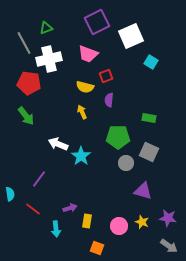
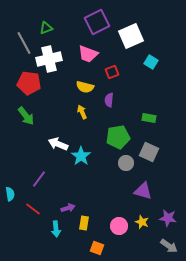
red square: moved 6 px right, 4 px up
green pentagon: rotated 10 degrees counterclockwise
purple arrow: moved 2 px left
yellow rectangle: moved 3 px left, 2 px down
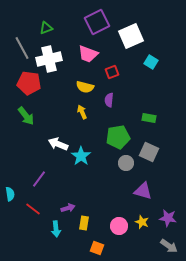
gray line: moved 2 px left, 5 px down
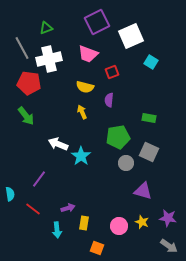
cyan arrow: moved 1 px right, 1 px down
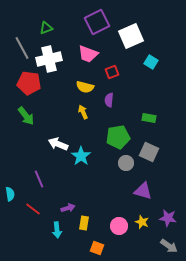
yellow arrow: moved 1 px right
purple line: rotated 60 degrees counterclockwise
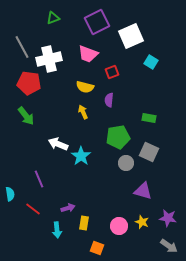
green triangle: moved 7 px right, 10 px up
gray line: moved 1 px up
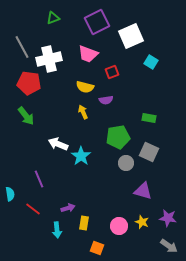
purple semicircle: moved 3 px left; rotated 104 degrees counterclockwise
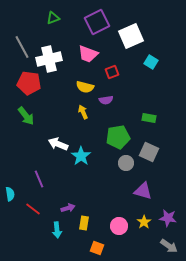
yellow star: moved 2 px right; rotated 16 degrees clockwise
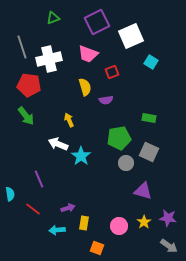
gray line: rotated 10 degrees clockwise
red pentagon: moved 2 px down
yellow semicircle: rotated 120 degrees counterclockwise
yellow arrow: moved 14 px left, 8 px down
green pentagon: moved 1 px right, 1 px down
cyan arrow: rotated 91 degrees clockwise
